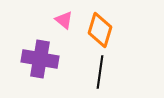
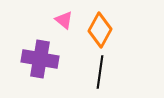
orange diamond: rotated 12 degrees clockwise
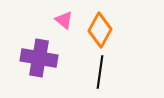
purple cross: moved 1 px left, 1 px up
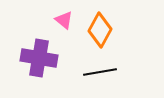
black line: rotated 72 degrees clockwise
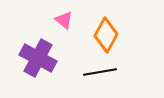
orange diamond: moved 6 px right, 5 px down
purple cross: moved 1 px left; rotated 18 degrees clockwise
